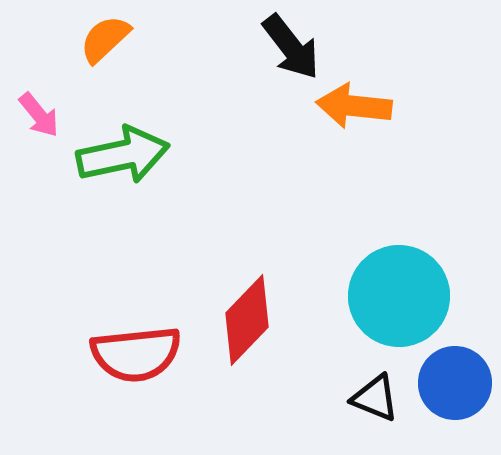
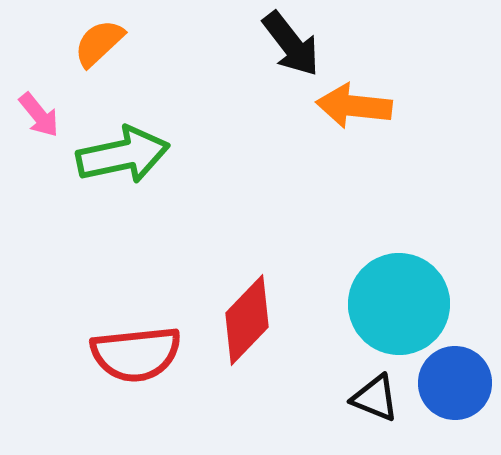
orange semicircle: moved 6 px left, 4 px down
black arrow: moved 3 px up
cyan circle: moved 8 px down
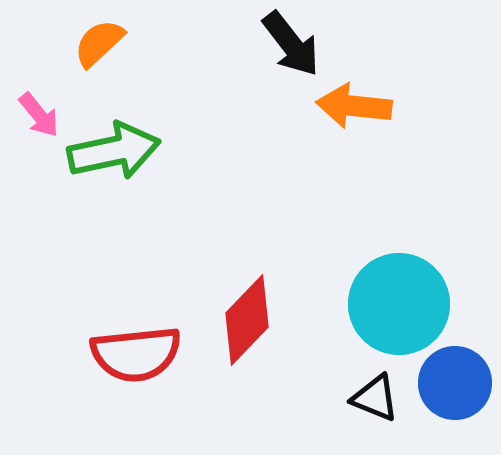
green arrow: moved 9 px left, 4 px up
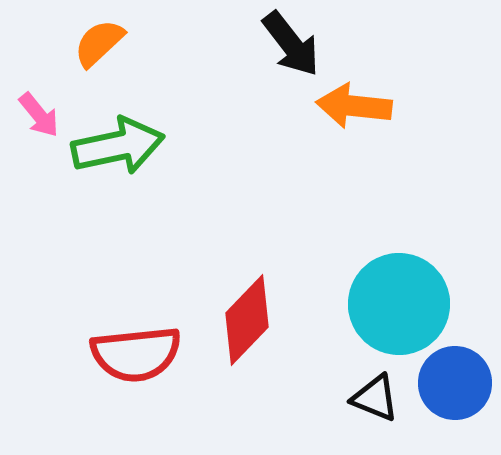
green arrow: moved 4 px right, 5 px up
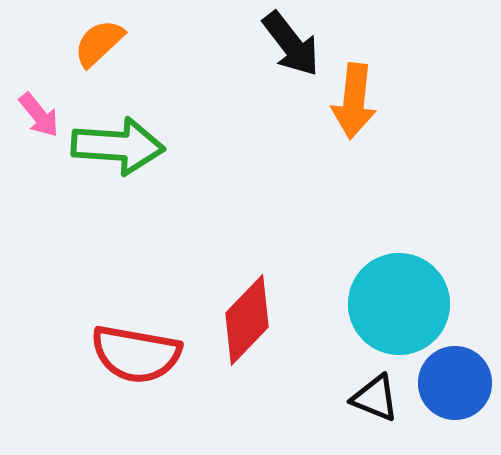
orange arrow: moved 5 px up; rotated 90 degrees counterclockwise
green arrow: rotated 16 degrees clockwise
red semicircle: rotated 16 degrees clockwise
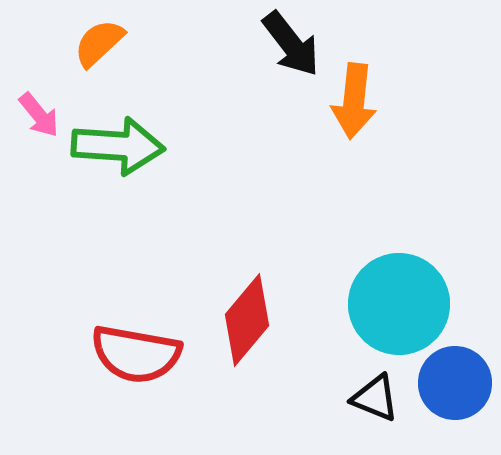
red diamond: rotated 4 degrees counterclockwise
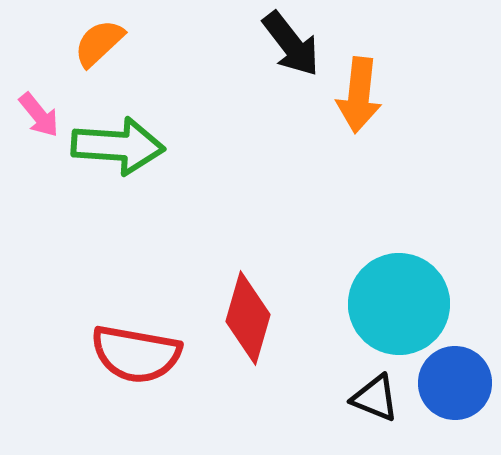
orange arrow: moved 5 px right, 6 px up
red diamond: moved 1 px right, 2 px up; rotated 24 degrees counterclockwise
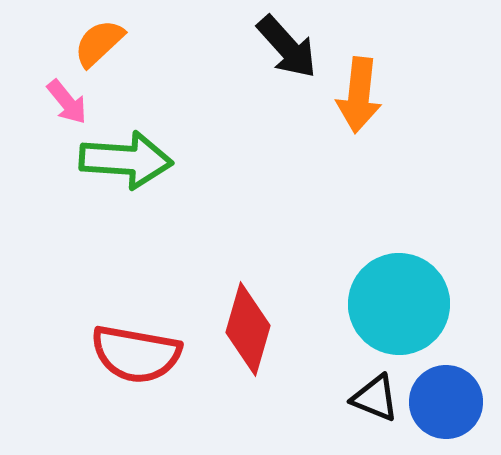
black arrow: moved 4 px left, 3 px down; rotated 4 degrees counterclockwise
pink arrow: moved 28 px right, 13 px up
green arrow: moved 8 px right, 14 px down
red diamond: moved 11 px down
blue circle: moved 9 px left, 19 px down
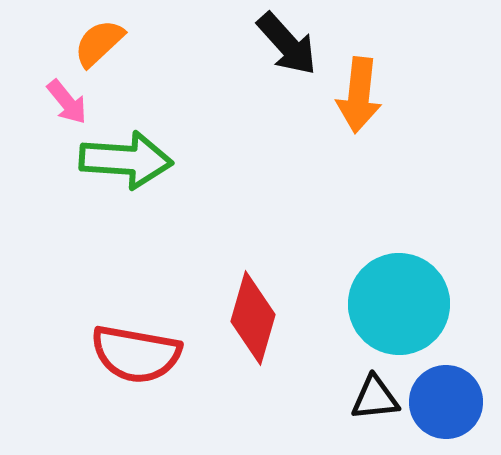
black arrow: moved 3 px up
red diamond: moved 5 px right, 11 px up
black triangle: rotated 28 degrees counterclockwise
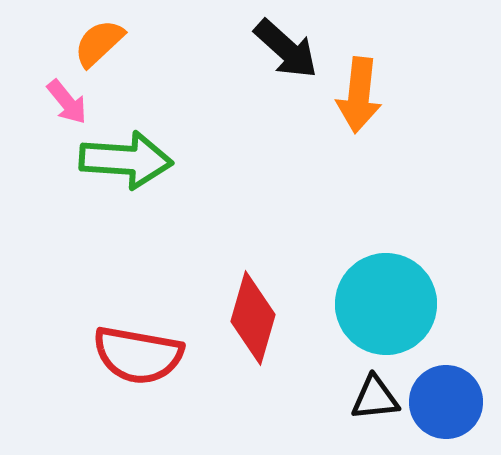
black arrow: moved 1 px left, 5 px down; rotated 6 degrees counterclockwise
cyan circle: moved 13 px left
red semicircle: moved 2 px right, 1 px down
